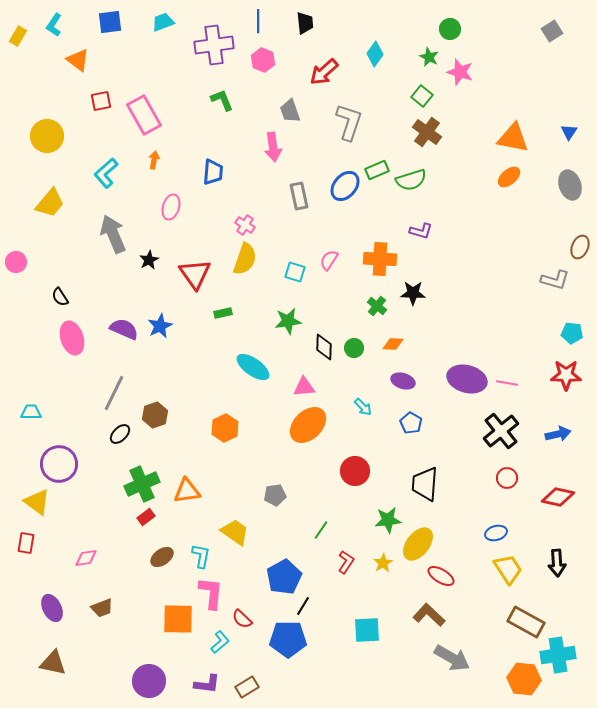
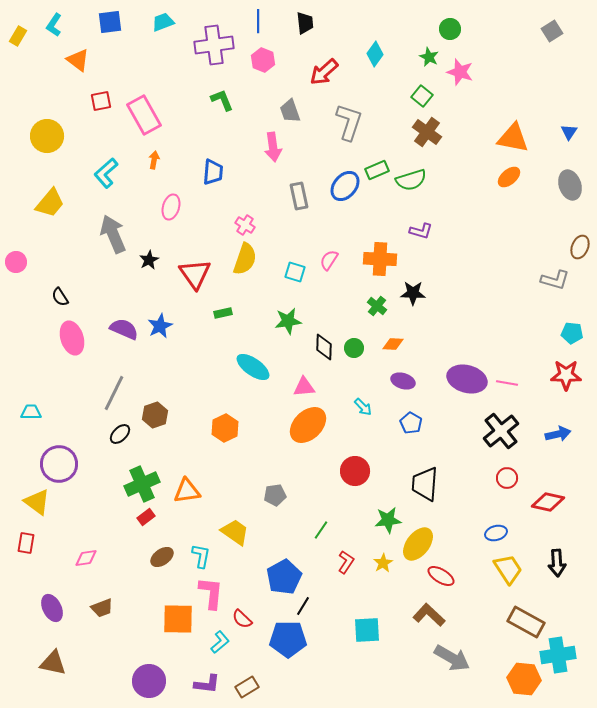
red diamond at (558, 497): moved 10 px left, 5 px down
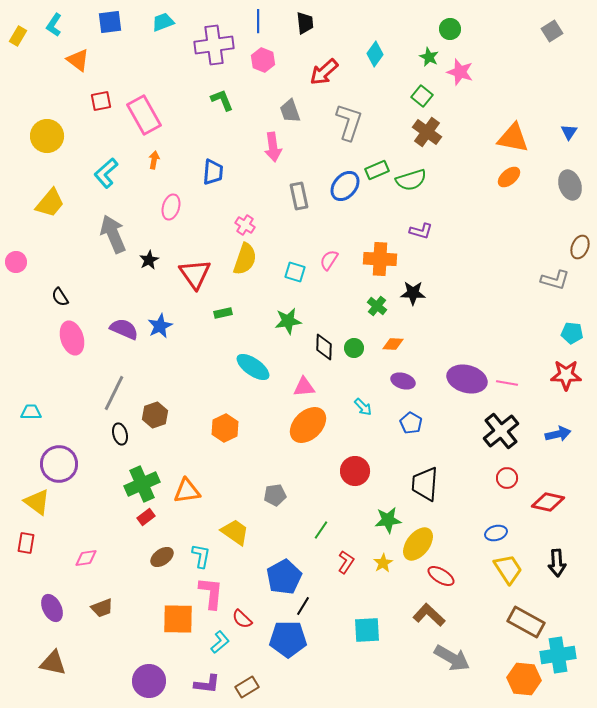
black ellipse at (120, 434): rotated 60 degrees counterclockwise
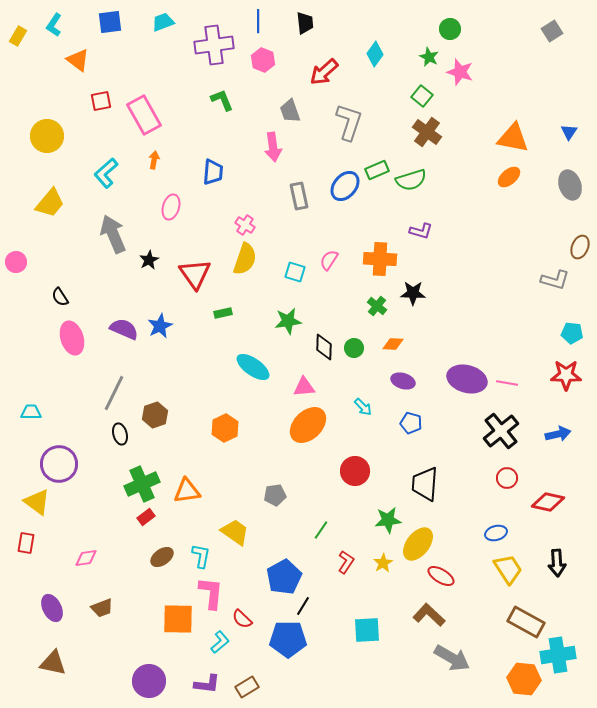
blue pentagon at (411, 423): rotated 15 degrees counterclockwise
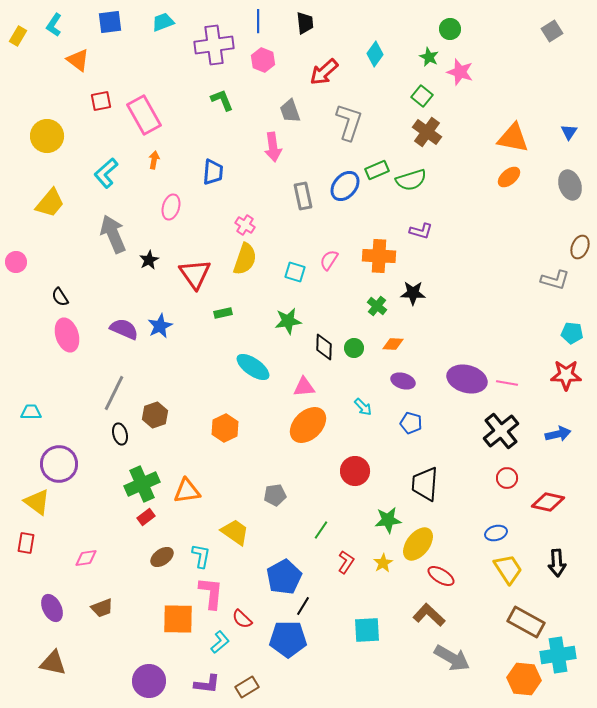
gray rectangle at (299, 196): moved 4 px right
orange cross at (380, 259): moved 1 px left, 3 px up
pink ellipse at (72, 338): moved 5 px left, 3 px up
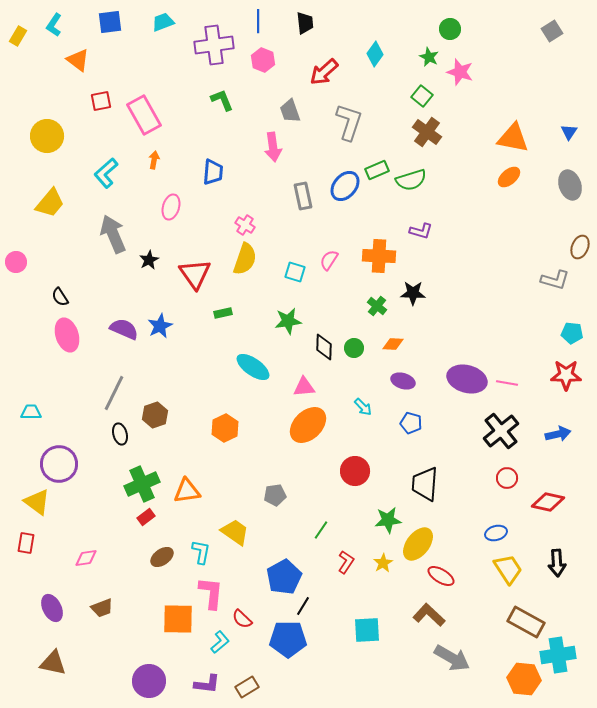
cyan L-shape at (201, 556): moved 4 px up
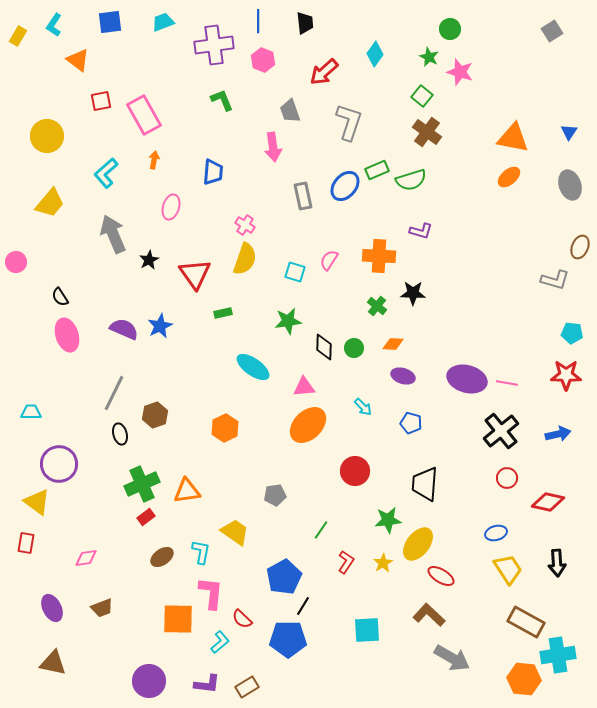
purple ellipse at (403, 381): moved 5 px up
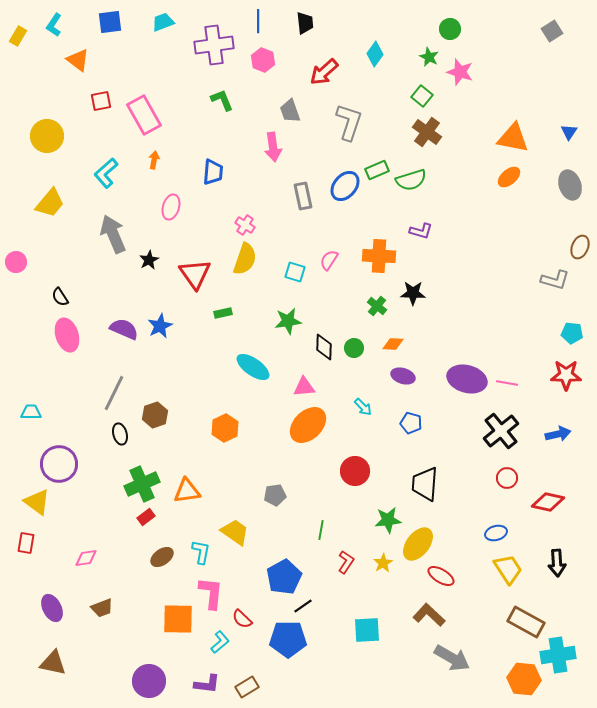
green line at (321, 530): rotated 24 degrees counterclockwise
black line at (303, 606): rotated 24 degrees clockwise
